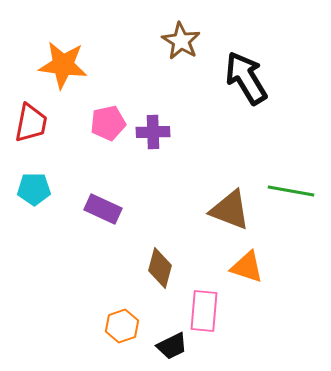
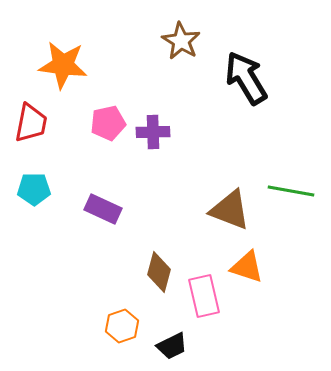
brown diamond: moved 1 px left, 4 px down
pink rectangle: moved 15 px up; rotated 18 degrees counterclockwise
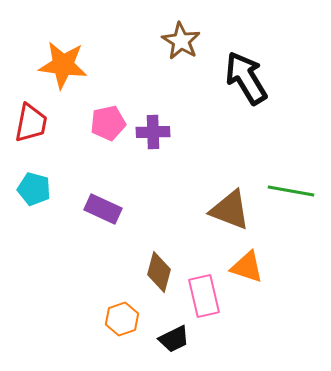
cyan pentagon: rotated 16 degrees clockwise
orange hexagon: moved 7 px up
black trapezoid: moved 2 px right, 7 px up
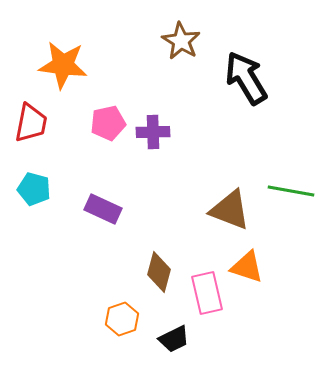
pink rectangle: moved 3 px right, 3 px up
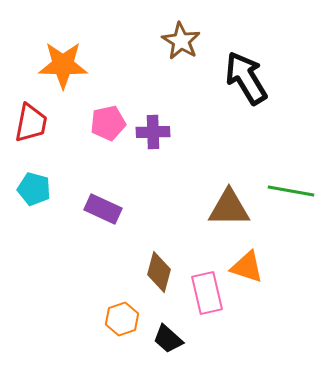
orange star: rotated 6 degrees counterclockwise
brown triangle: moved 1 px left, 2 px up; rotated 21 degrees counterclockwise
black trapezoid: moved 6 px left; rotated 68 degrees clockwise
